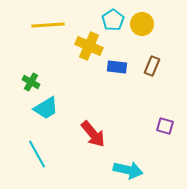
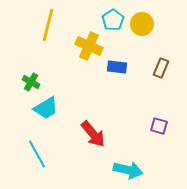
yellow line: rotated 72 degrees counterclockwise
brown rectangle: moved 9 px right, 2 px down
purple square: moved 6 px left
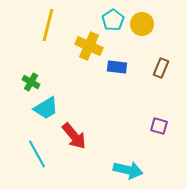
red arrow: moved 19 px left, 2 px down
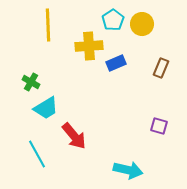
yellow line: rotated 16 degrees counterclockwise
yellow cross: rotated 28 degrees counterclockwise
blue rectangle: moved 1 px left, 4 px up; rotated 30 degrees counterclockwise
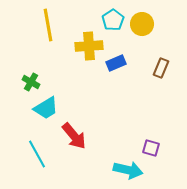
yellow line: rotated 8 degrees counterclockwise
purple square: moved 8 px left, 22 px down
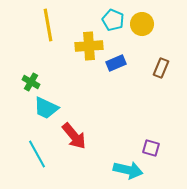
cyan pentagon: rotated 15 degrees counterclockwise
cyan trapezoid: rotated 56 degrees clockwise
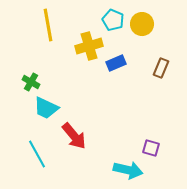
yellow cross: rotated 12 degrees counterclockwise
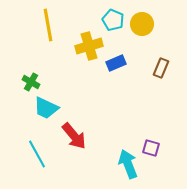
cyan arrow: moved 6 px up; rotated 124 degrees counterclockwise
